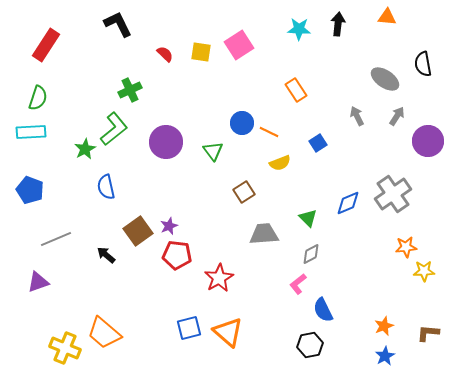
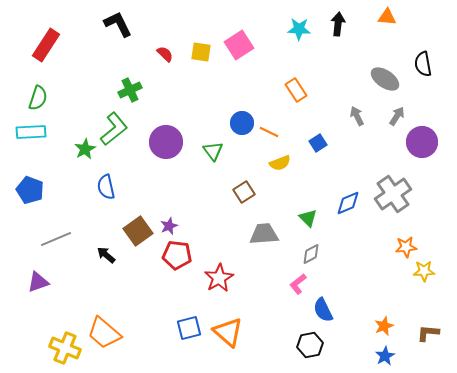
purple circle at (428, 141): moved 6 px left, 1 px down
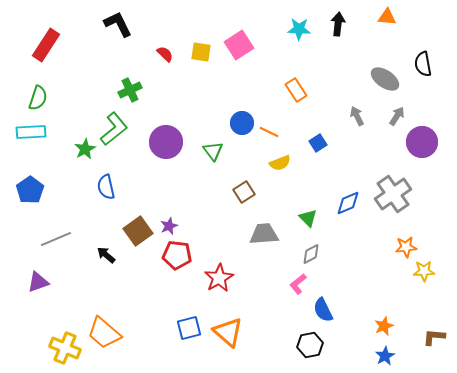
blue pentagon at (30, 190): rotated 16 degrees clockwise
brown L-shape at (428, 333): moved 6 px right, 4 px down
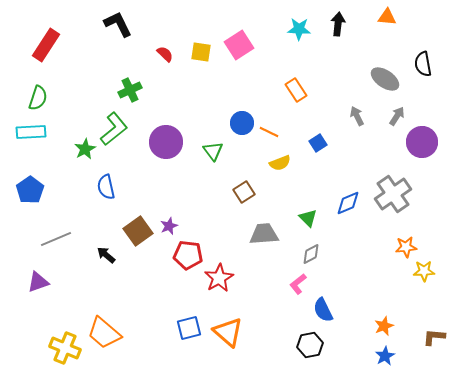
red pentagon at (177, 255): moved 11 px right
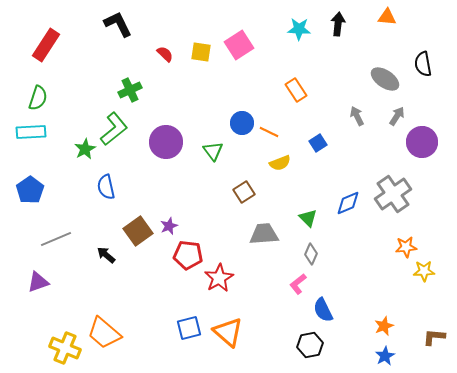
gray diamond at (311, 254): rotated 40 degrees counterclockwise
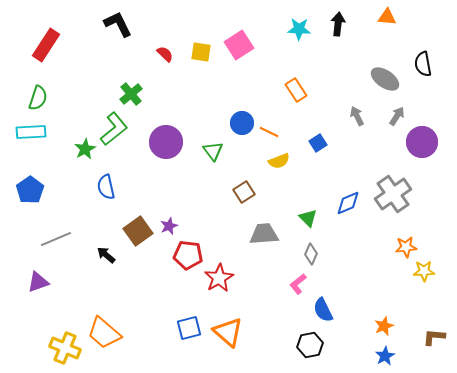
green cross at (130, 90): moved 1 px right, 4 px down; rotated 15 degrees counterclockwise
yellow semicircle at (280, 163): moved 1 px left, 2 px up
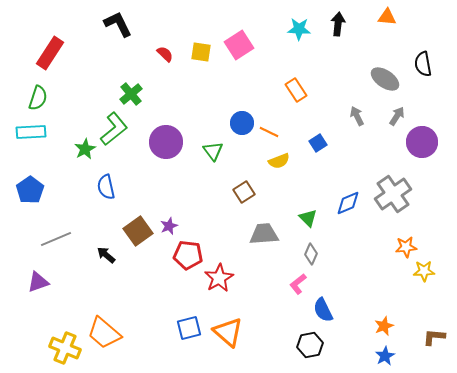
red rectangle at (46, 45): moved 4 px right, 8 px down
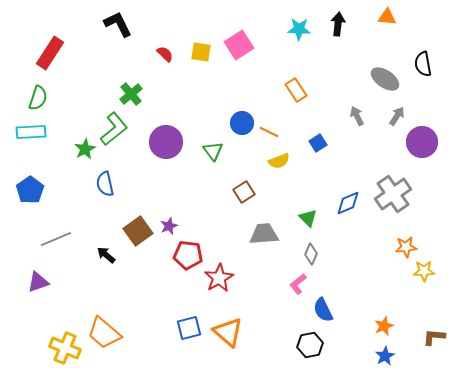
blue semicircle at (106, 187): moved 1 px left, 3 px up
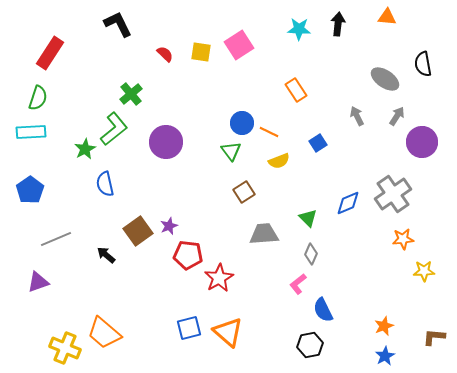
green triangle at (213, 151): moved 18 px right
orange star at (406, 247): moved 3 px left, 8 px up
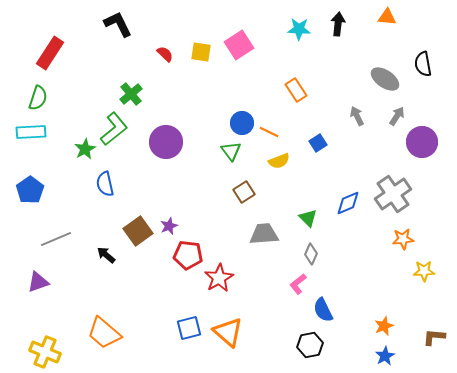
yellow cross at (65, 348): moved 20 px left, 4 px down
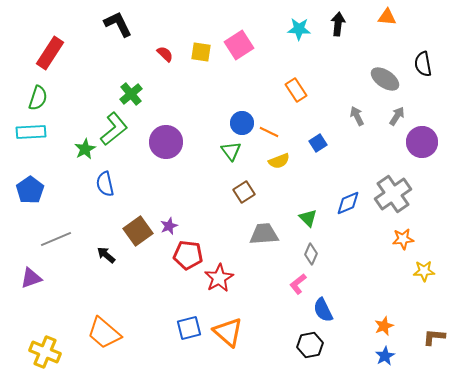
purple triangle at (38, 282): moved 7 px left, 4 px up
